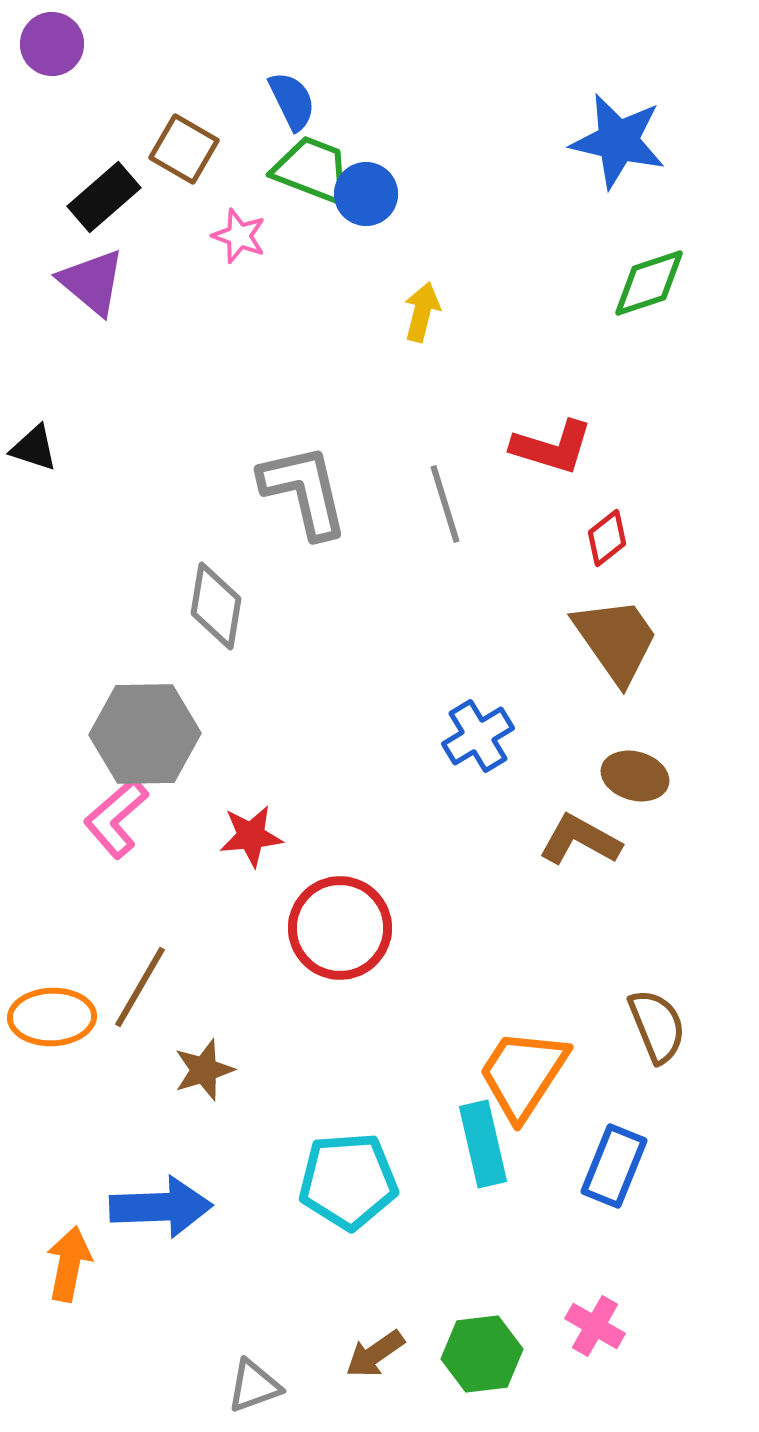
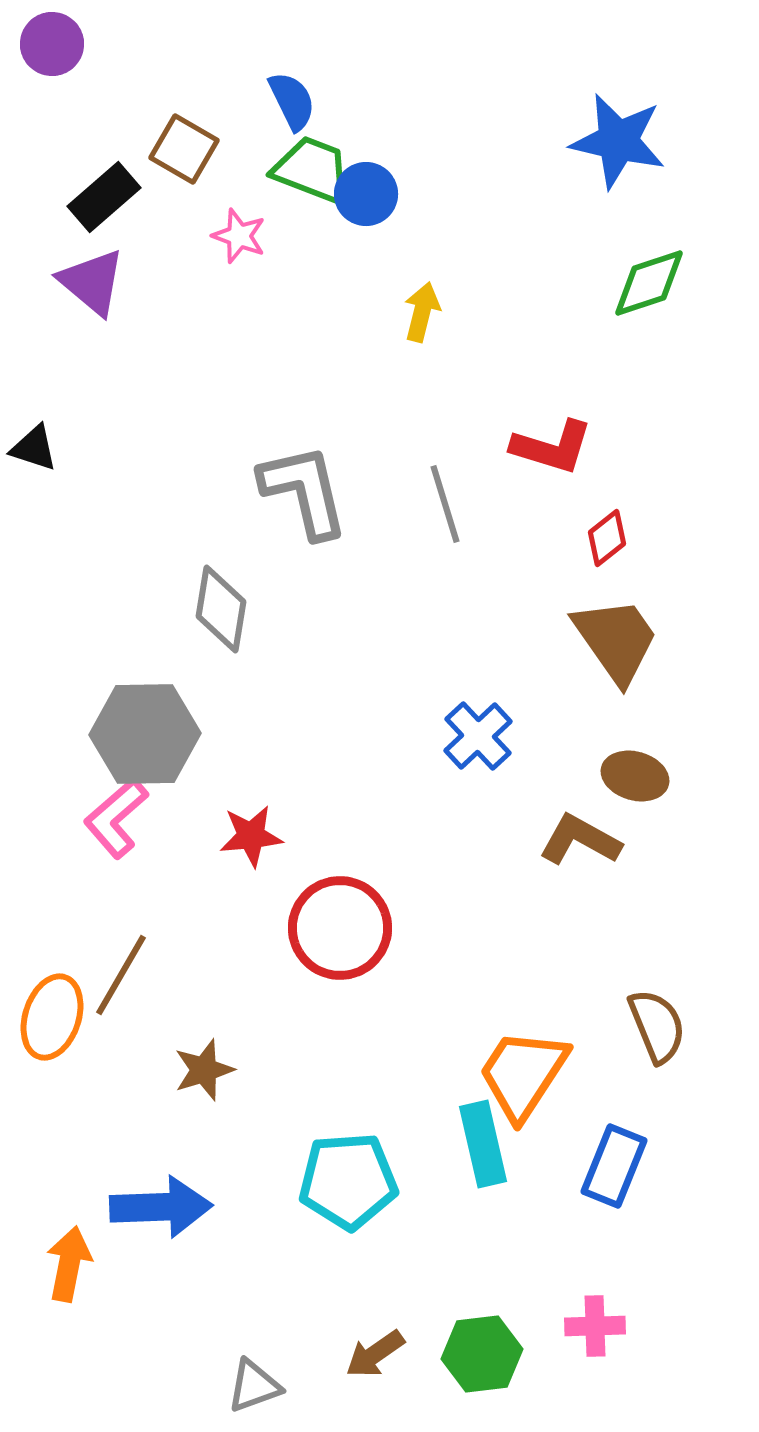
gray diamond: moved 5 px right, 3 px down
blue cross: rotated 12 degrees counterclockwise
brown line: moved 19 px left, 12 px up
orange ellipse: rotated 70 degrees counterclockwise
pink cross: rotated 32 degrees counterclockwise
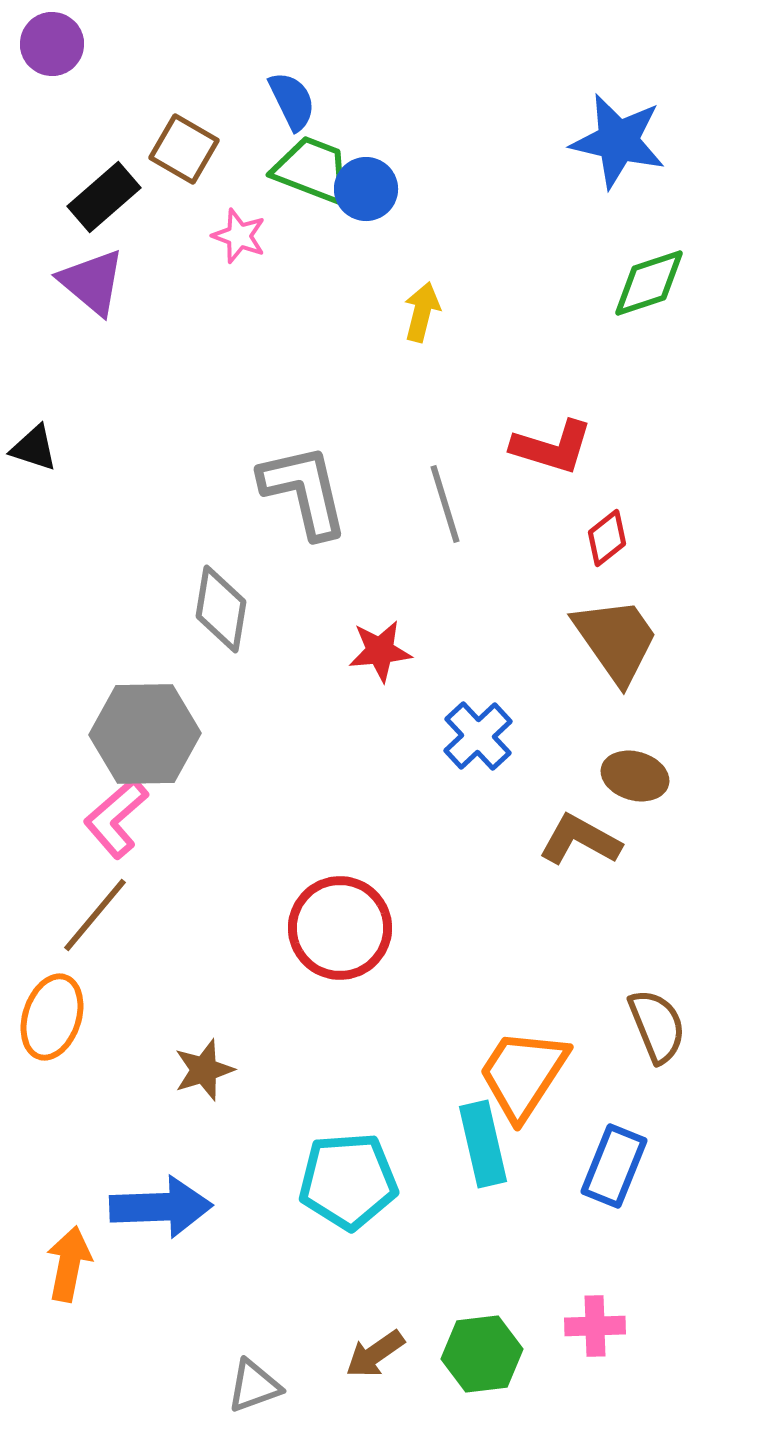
blue circle: moved 5 px up
red star: moved 129 px right, 185 px up
brown line: moved 26 px left, 60 px up; rotated 10 degrees clockwise
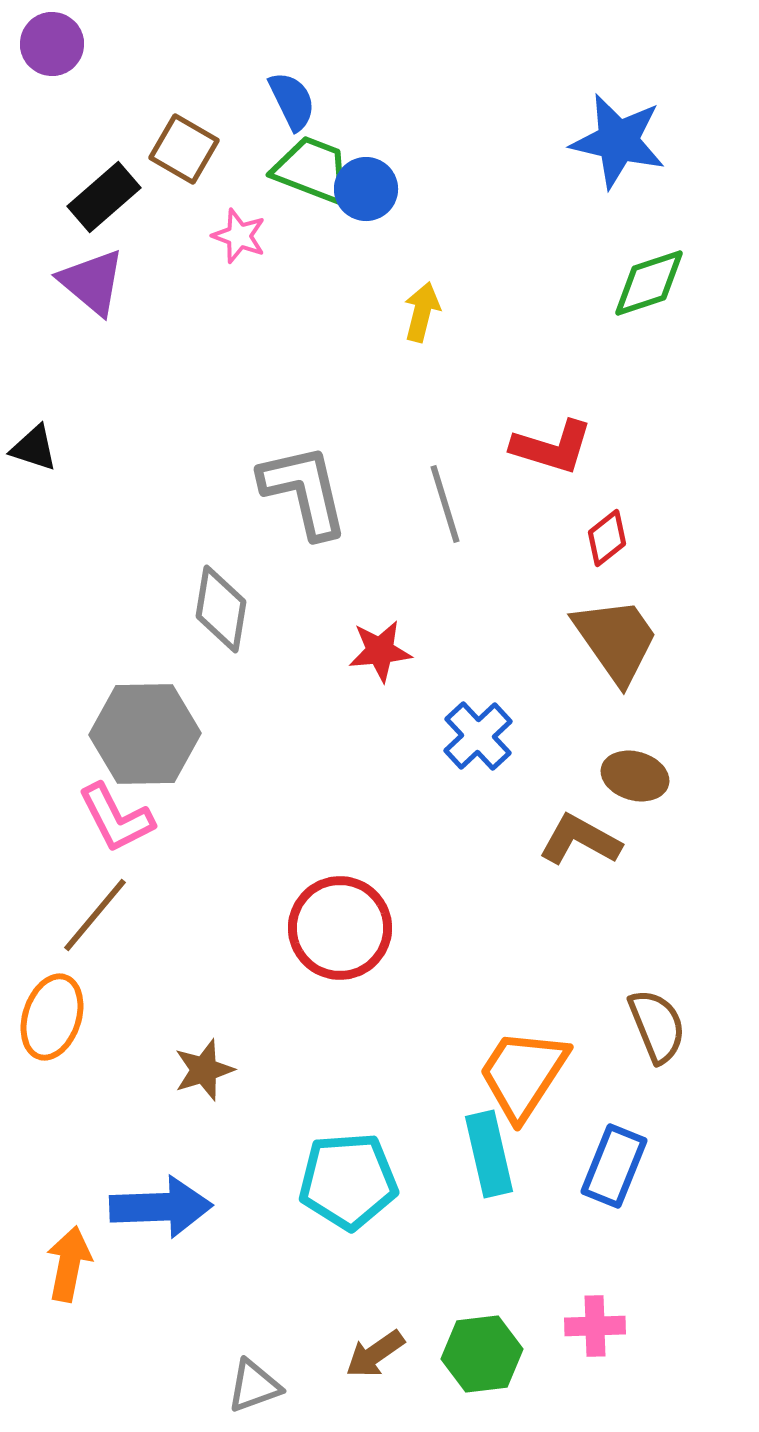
pink L-shape: rotated 76 degrees counterclockwise
cyan rectangle: moved 6 px right, 10 px down
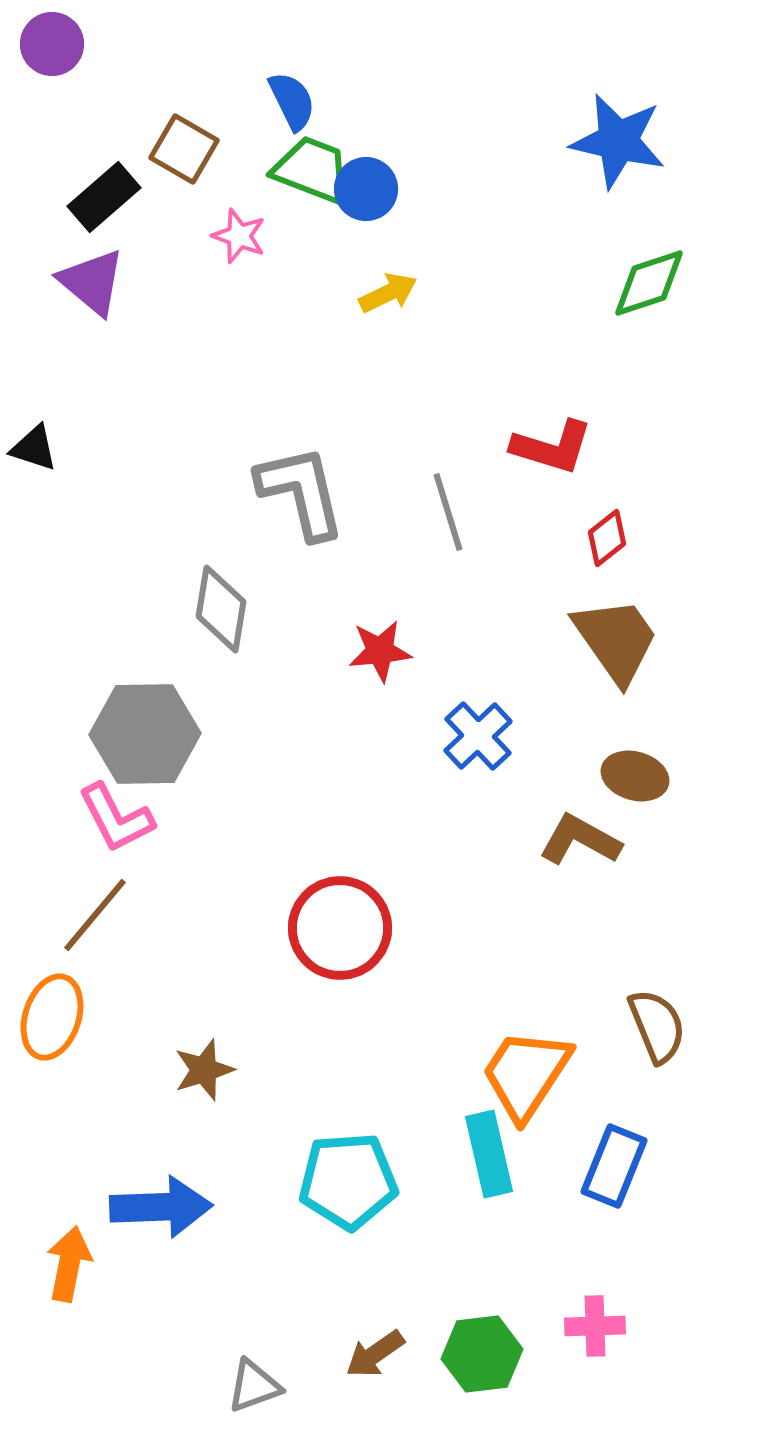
yellow arrow: moved 34 px left, 19 px up; rotated 50 degrees clockwise
gray L-shape: moved 3 px left, 1 px down
gray line: moved 3 px right, 8 px down
orange trapezoid: moved 3 px right
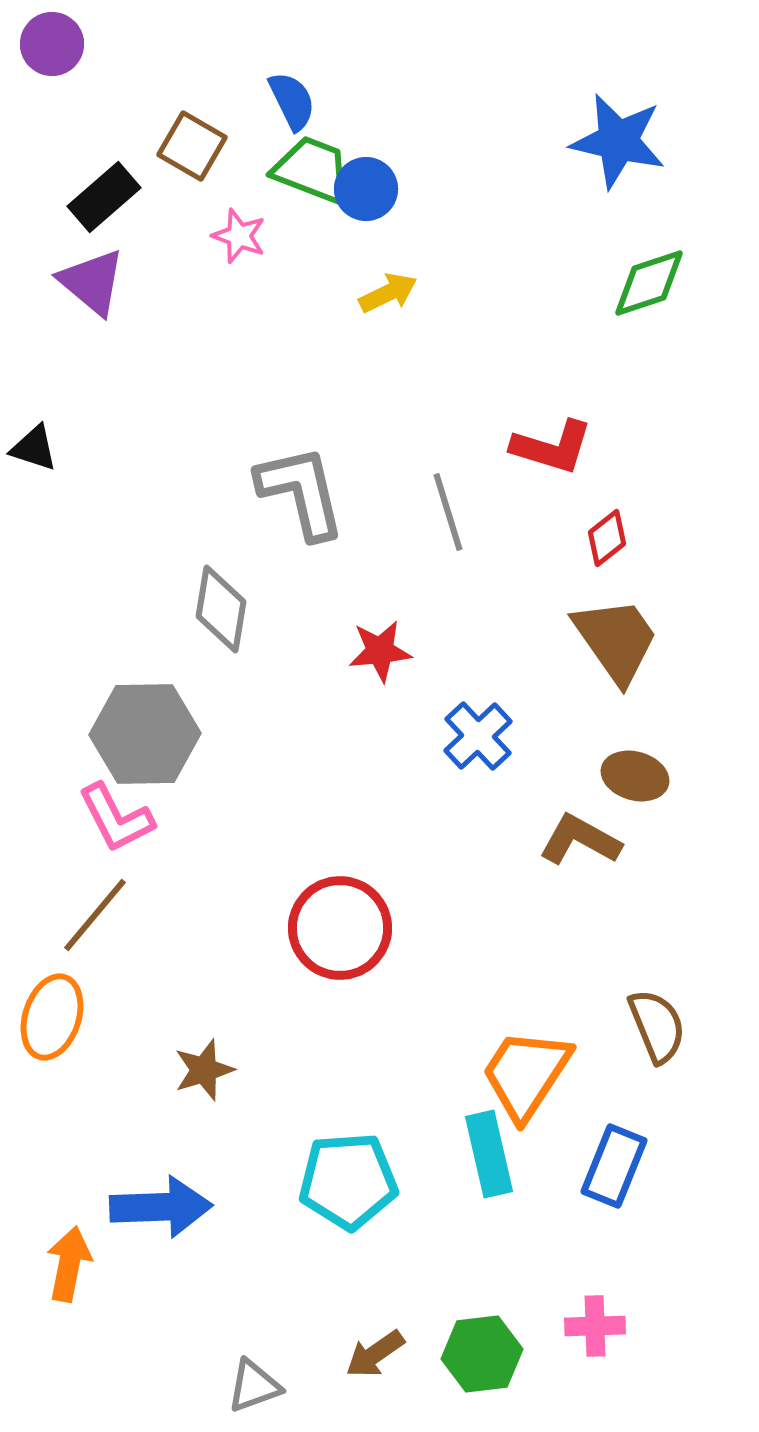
brown square: moved 8 px right, 3 px up
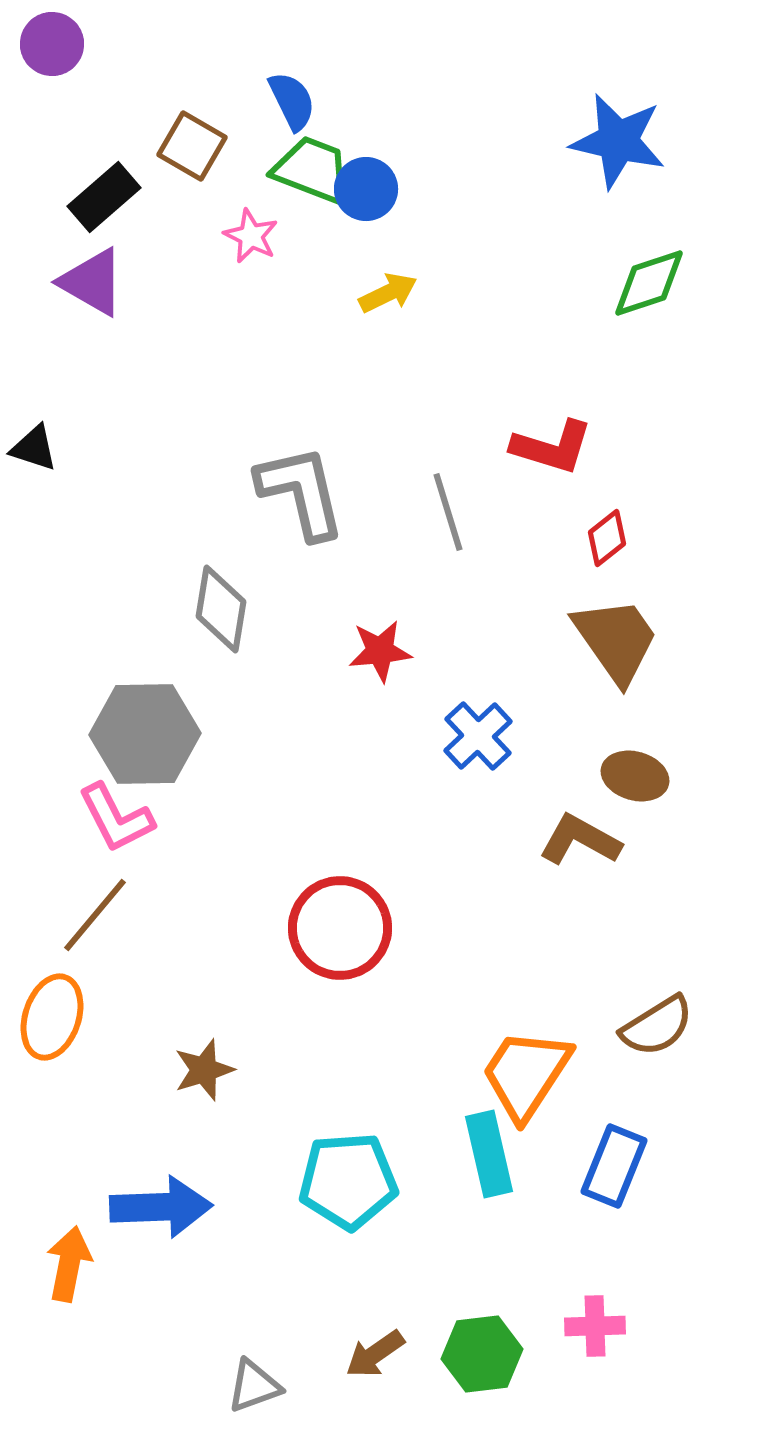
pink star: moved 12 px right; rotated 6 degrees clockwise
purple triangle: rotated 10 degrees counterclockwise
brown semicircle: rotated 80 degrees clockwise
